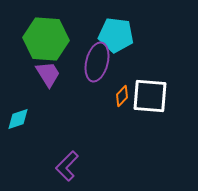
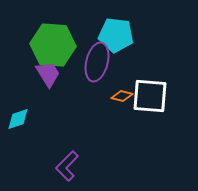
green hexagon: moved 7 px right, 6 px down
orange diamond: rotated 60 degrees clockwise
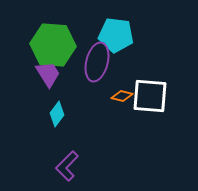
cyan diamond: moved 39 px right, 5 px up; rotated 35 degrees counterclockwise
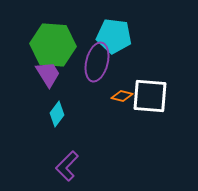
cyan pentagon: moved 2 px left, 1 px down
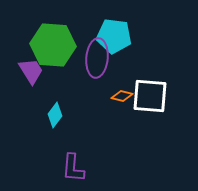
purple ellipse: moved 4 px up; rotated 9 degrees counterclockwise
purple trapezoid: moved 17 px left, 3 px up
cyan diamond: moved 2 px left, 1 px down
purple L-shape: moved 6 px right, 2 px down; rotated 40 degrees counterclockwise
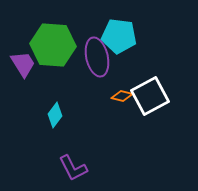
cyan pentagon: moved 5 px right
purple ellipse: moved 1 px up; rotated 18 degrees counterclockwise
purple trapezoid: moved 8 px left, 7 px up
white square: rotated 33 degrees counterclockwise
purple L-shape: rotated 32 degrees counterclockwise
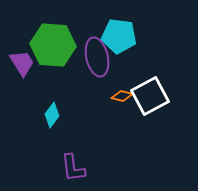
purple trapezoid: moved 1 px left, 1 px up
cyan diamond: moved 3 px left
purple L-shape: rotated 20 degrees clockwise
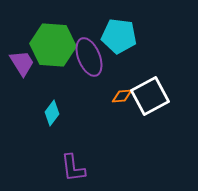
purple ellipse: moved 8 px left; rotated 9 degrees counterclockwise
orange diamond: rotated 20 degrees counterclockwise
cyan diamond: moved 2 px up
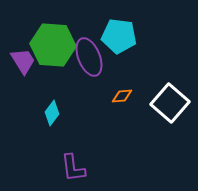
purple trapezoid: moved 1 px right, 2 px up
white square: moved 20 px right, 7 px down; rotated 21 degrees counterclockwise
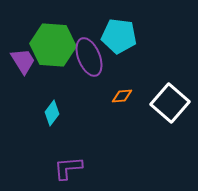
purple L-shape: moved 5 px left; rotated 92 degrees clockwise
